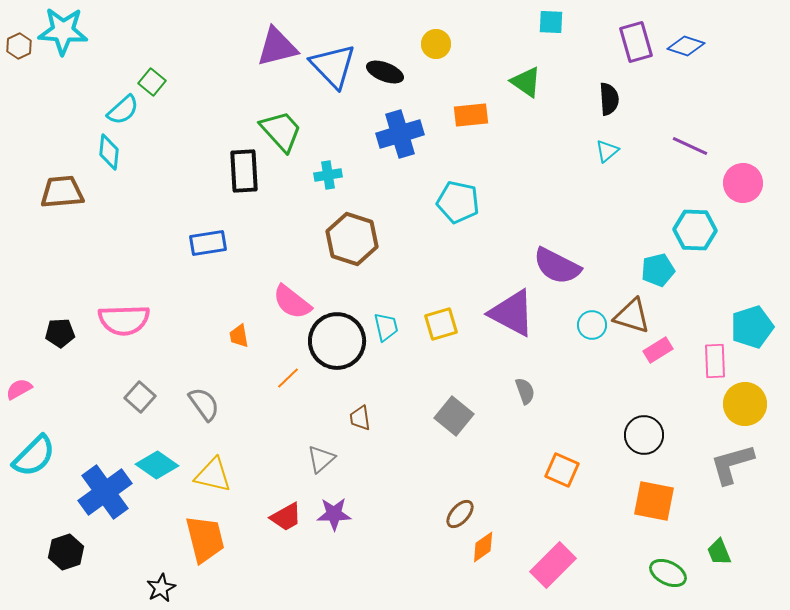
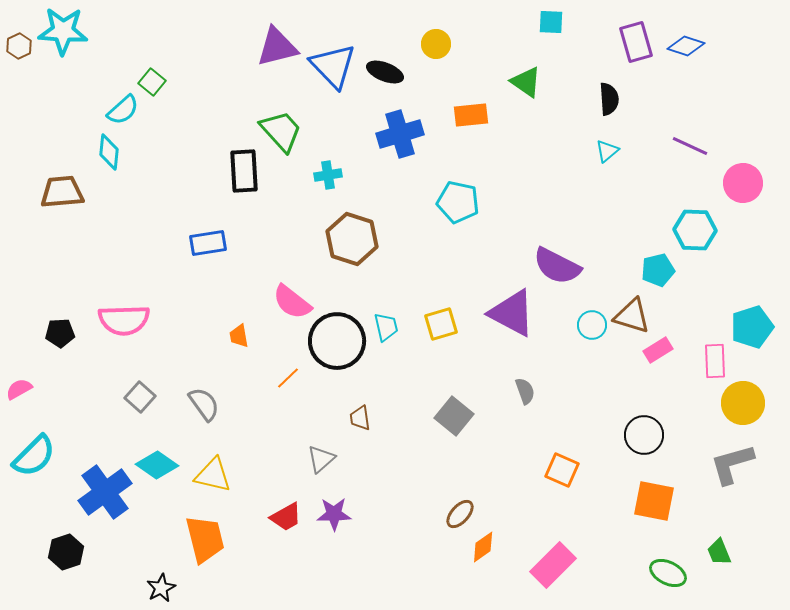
yellow circle at (745, 404): moved 2 px left, 1 px up
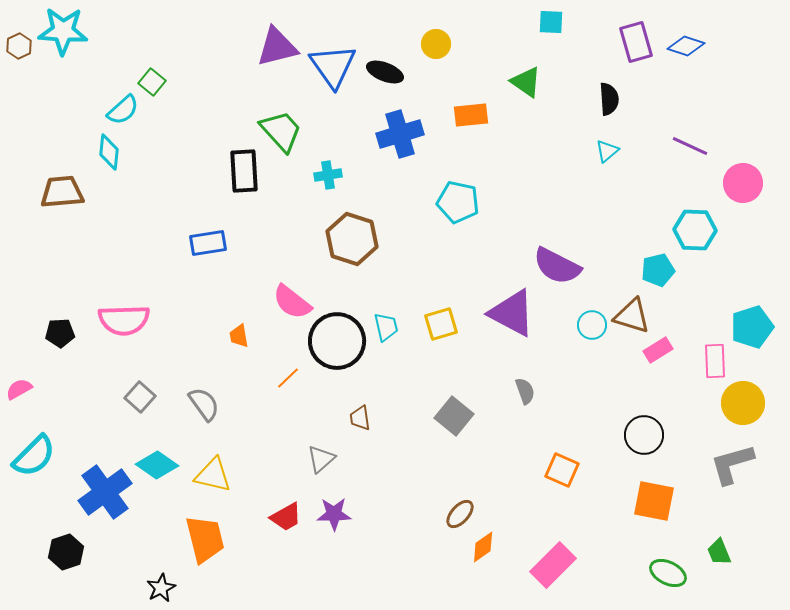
blue triangle at (333, 66): rotated 9 degrees clockwise
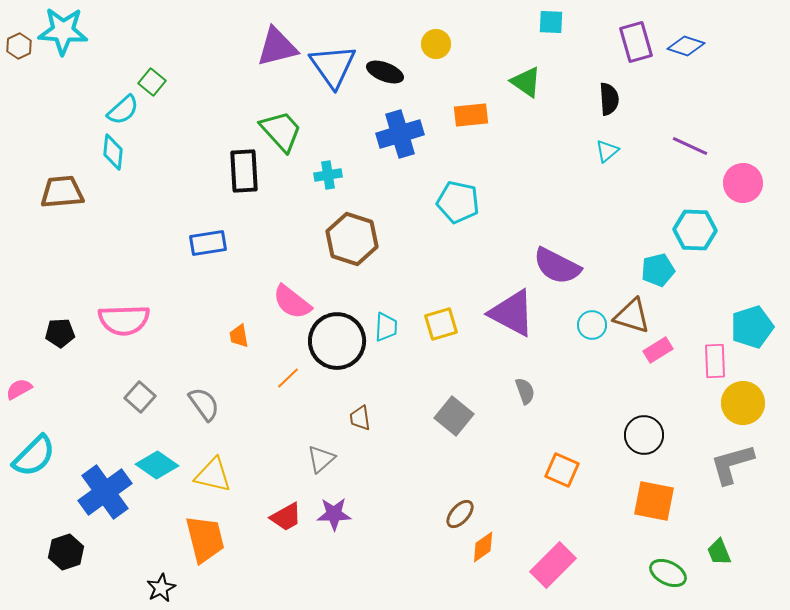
cyan diamond at (109, 152): moved 4 px right
cyan trapezoid at (386, 327): rotated 16 degrees clockwise
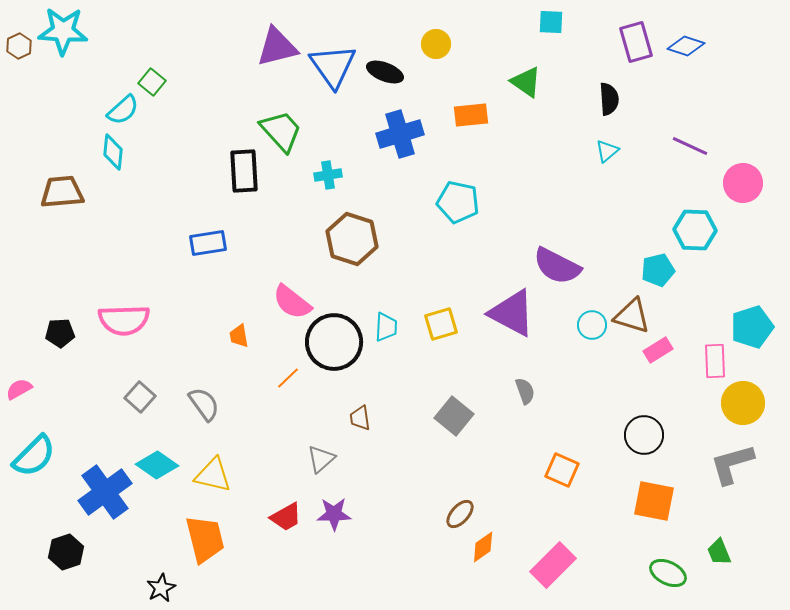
black circle at (337, 341): moved 3 px left, 1 px down
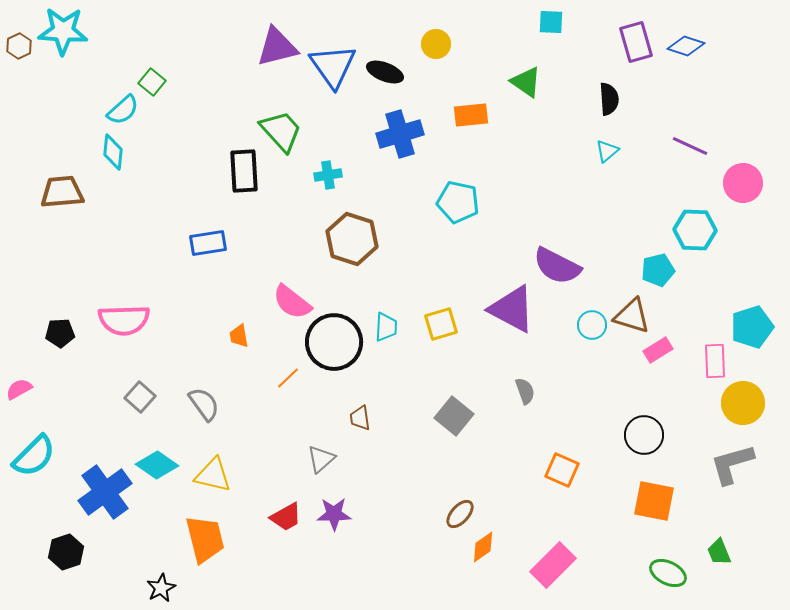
purple triangle at (512, 313): moved 4 px up
